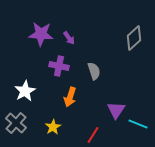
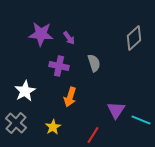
gray semicircle: moved 8 px up
cyan line: moved 3 px right, 4 px up
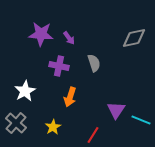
gray diamond: rotated 30 degrees clockwise
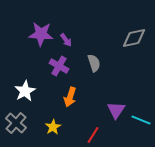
purple arrow: moved 3 px left, 2 px down
purple cross: rotated 18 degrees clockwise
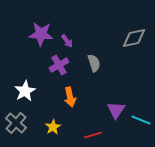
purple arrow: moved 1 px right, 1 px down
purple cross: moved 1 px up; rotated 30 degrees clockwise
orange arrow: rotated 30 degrees counterclockwise
red line: rotated 42 degrees clockwise
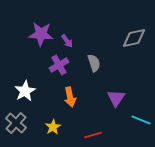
purple triangle: moved 12 px up
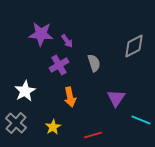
gray diamond: moved 8 px down; rotated 15 degrees counterclockwise
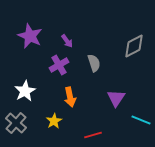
purple star: moved 11 px left, 2 px down; rotated 20 degrees clockwise
yellow star: moved 1 px right, 6 px up
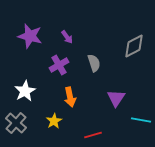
purple star: rotated 10 degrees counterclockwise
purple arrow: moved 4 px up
cyan line: rotated 12 degrees counterclockwise
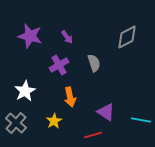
gray diamond: moved 7 px left, 9 px up
purple triangle: moved 10 px left, 14 px down; rotated 30 degrees counterclockwise
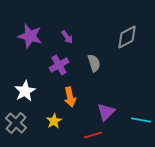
purple triangle: rotated 42 degrees clockwise
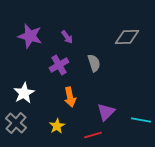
gray diamond: rotated 25 degrees clockwise
white star: moved 1 px left, 2 px down
yellow star: moved 3 px right, 5 px down
